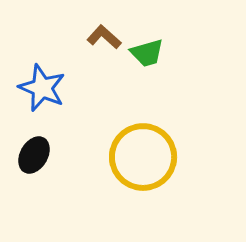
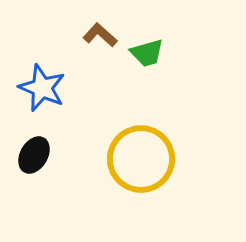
brown L-shape: moved 4 px left, 2 px up
yellow circle: moved 2 px left, 2 px down
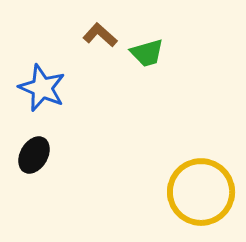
yellow circle: moved 60 px right, 33 px down
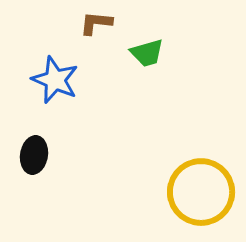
brown L-shape: moved 4 px left, 12 px up; rotated 36 degrees counterclockwise
blue star: moved 13 px right, 8 px up
black ellipse: rotated 21 degrees counterclockwise
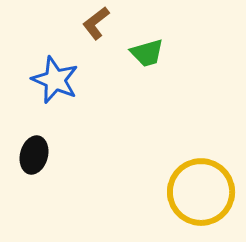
brown L-shape: rotated 44 degrees counterclockwise
black ellipse: rotated 6 degrees clockwise
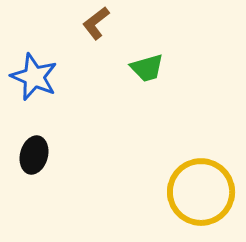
green trapezoid: moved 15 px down
blue star: moved 21 px left, 3 px up
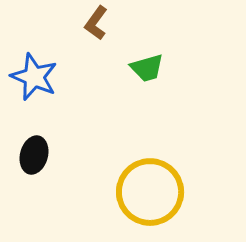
brown L-shape: rotated 16 degrees counterclockwise
yellow circle: moved 51 px left
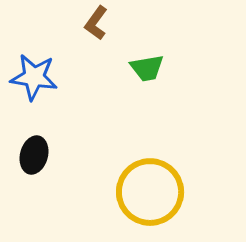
green trapezoid: rotated 6 degrees clockwise
blue star: rotated 15 degrees counterclockwise
